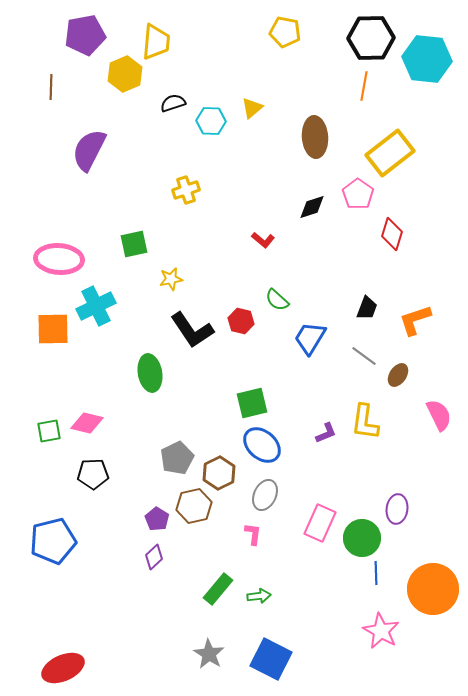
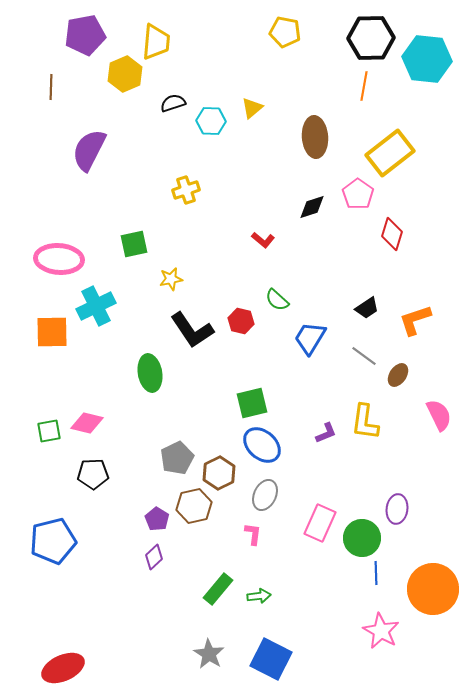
black trapezoid at (367, 308): rotated 35 degrees clockwise
orange square at (53, 329): moved 1 px left, 3 px down
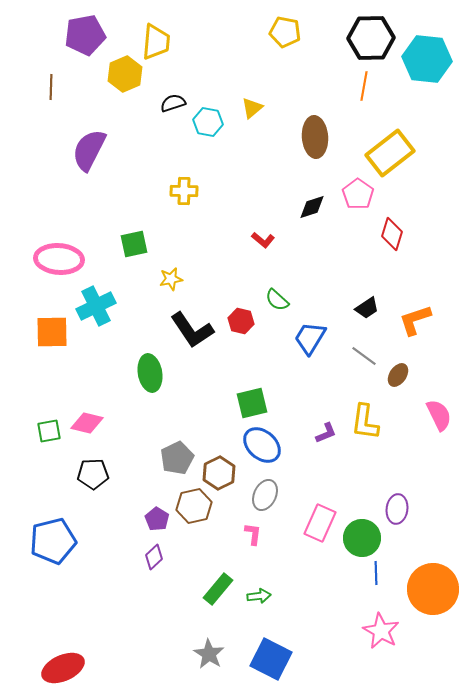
cyan hexagon at (211, 121): moved 3 px left, 1 px down; rotated 8 degrees clockwise
yellow cross at (186, 190): moved 2 px left, 1 px down; rotated 20 degrees clockwise
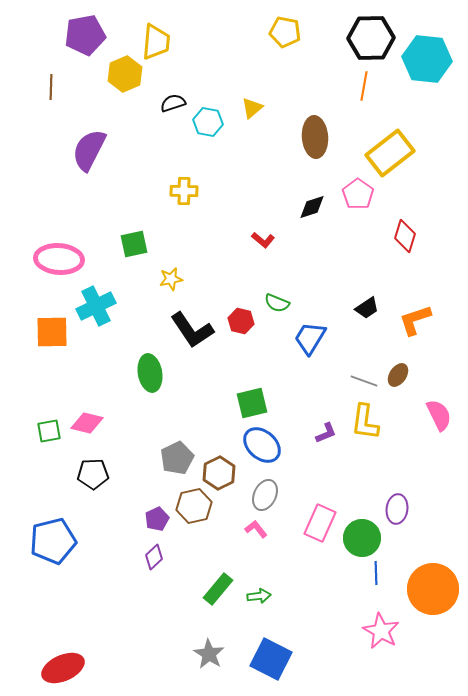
red diamond at (392, 234): moved 13 px right, 2 px down
green semicircle at (277, 300): moved 3 px down; rotated 20 degrees counterclockwise
gray line at (364, 356): moved 25 px down; rotated 16 degrees counterclockwise
purple pentagon at (157, 519): rotated 15 degrees clockwise
pink L-shape at (253, 534): moved 3 px right, 5 px up; rotated 45 degrees counterclockwise
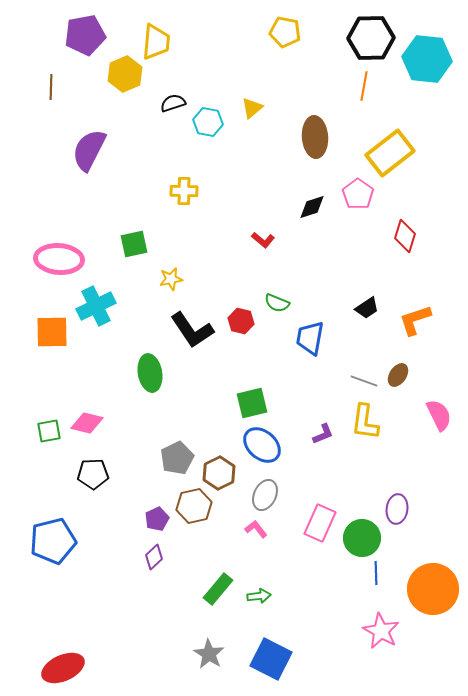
blue trapezoid at (310, 338): rotated 21 degrees counterclockwise
purple L-shape at (326, 433): moved 3 px left, 1 px down
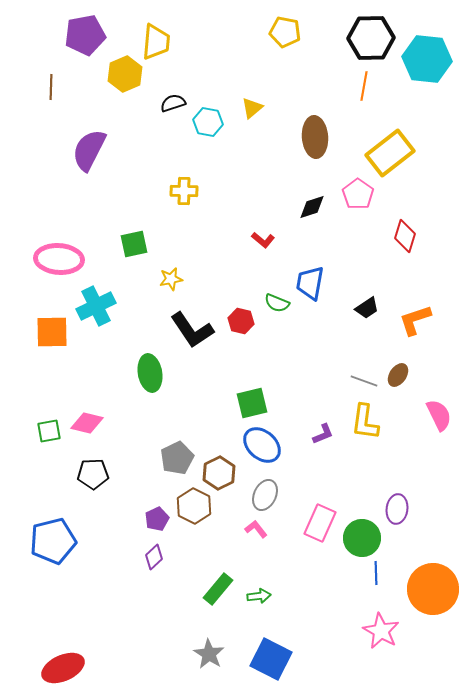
blue trapezoid at (310, 338): moved 55 px up
brown hexagon at (194, 506): rotated 20 degrees counterclockwise
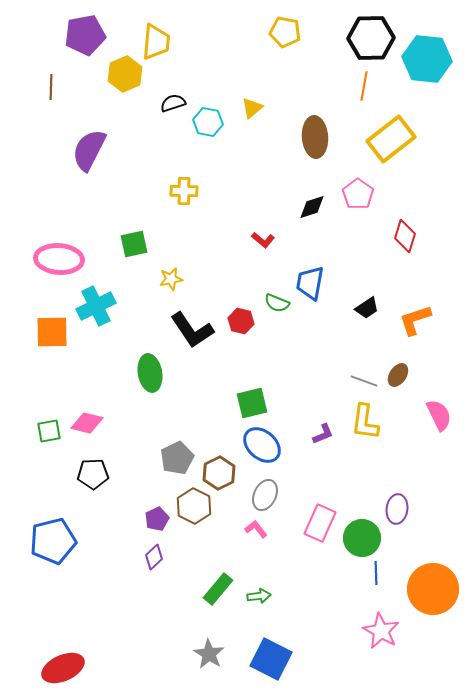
yellow rectangle at (390, 153): moved 1 px right, 14 px up
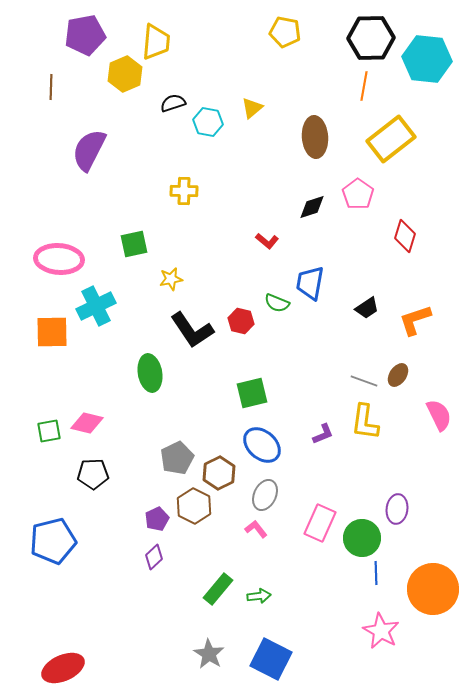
red L-shape at (263, 240): moved 4 px right, 1 px down
green square at (252, 403): moved 10 px up
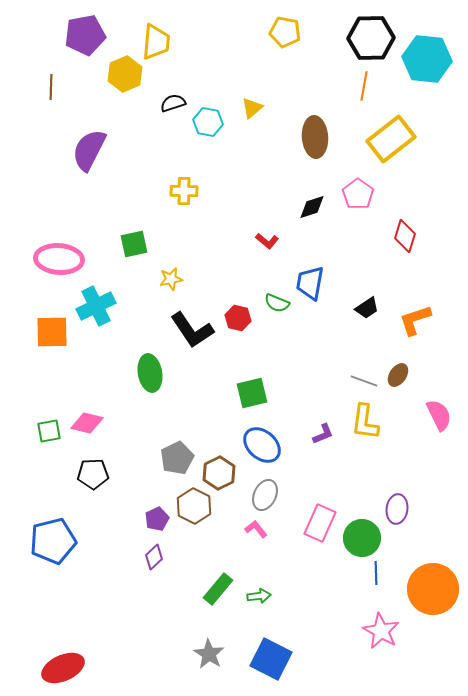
red hexagon at (241, 321): moved 3 px left, 3 px up
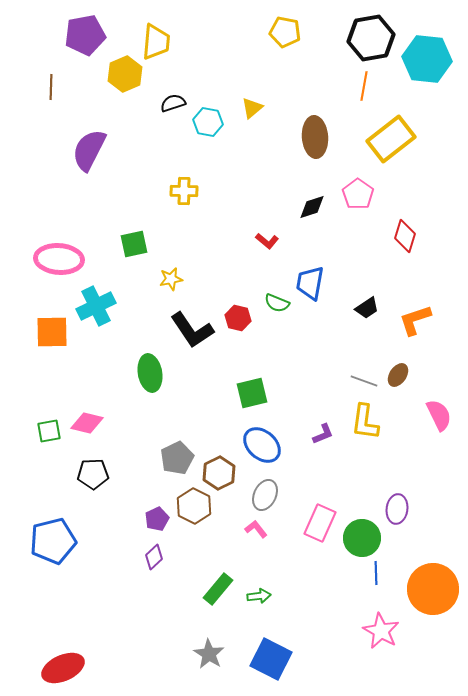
black hexagon at (371, 38): rotated 9 degrees counterclockwise
